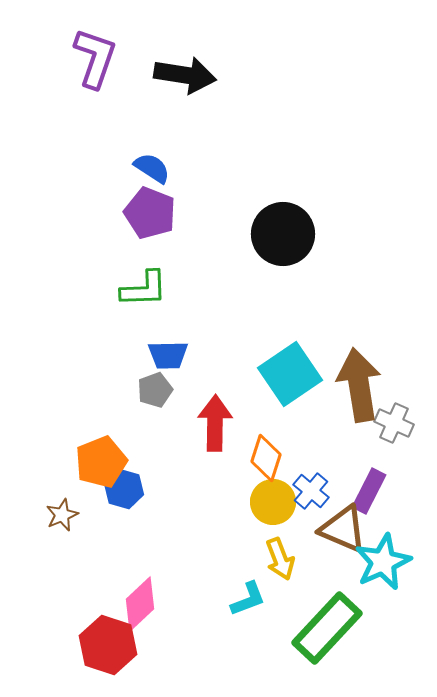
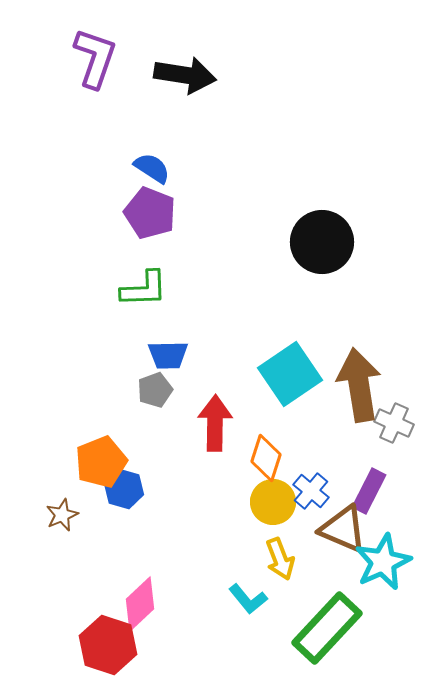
black circle: moved 39 px right, 8 px down
cyan L-shape: rotated 72 degrees clockwise
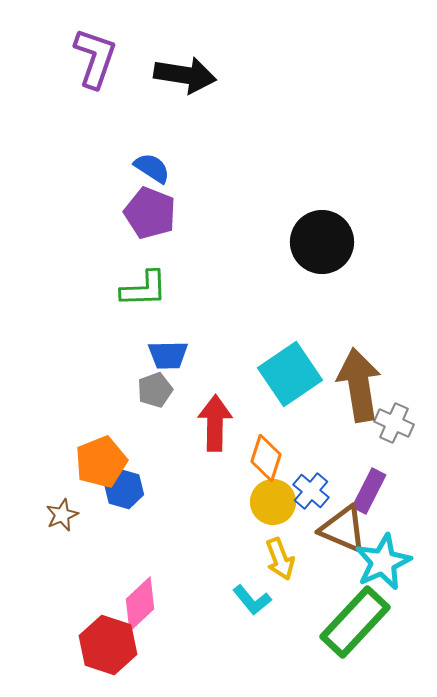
cyan L-shape: moved 4 px right, 1 px down
green rectangle: moved 28 px right, 6 px up
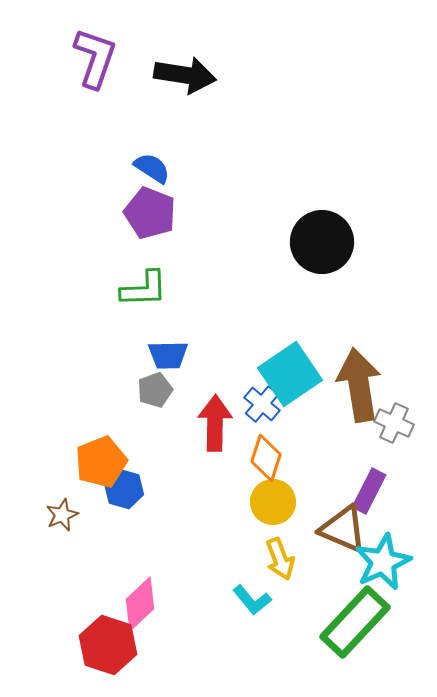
blue cross: moved 49 px left, 87 px up
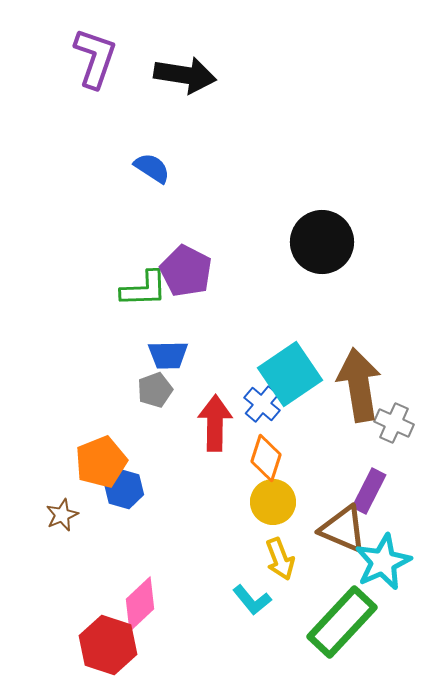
purple pentagon: moved 36 px right, 58 px down; rotated 6 degrees clockwise
green rectangle: moved 13 px left
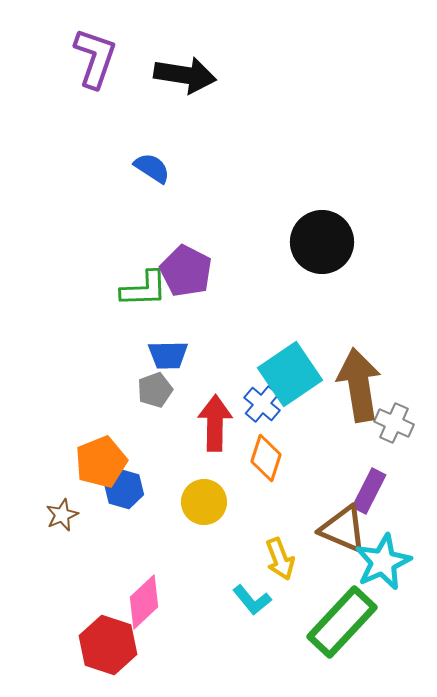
yellow circle: moved 69 px left
pink diamond: moved 4 px right, 2 px up
